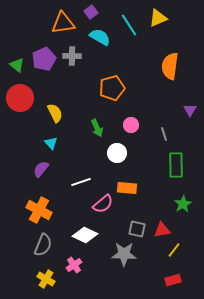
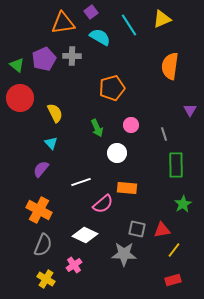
yellow triangle: moved 4 px right, 1 px down
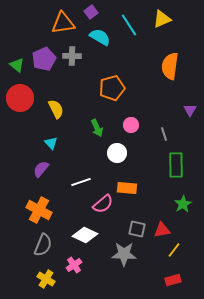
yellow semicircle: moved 1 px right, 4 px up
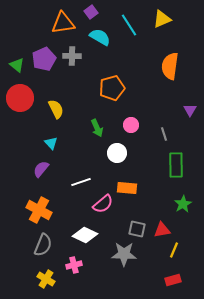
yellow line: rotated 14 degrees counterclockwise
pink cross: rotated 21 degrees clockwise
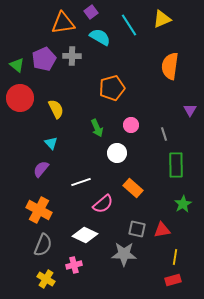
orange rectangle: moved 6 px right; rotated 36 degrees clockwise
yellow line: moved 1 px right, 7 px down; rotated 14 degrees counterclockwise
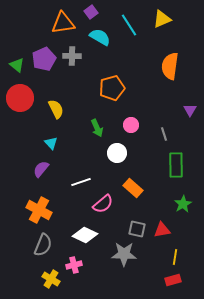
yellow cross: moved 5 px right
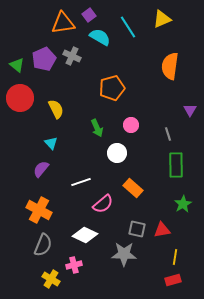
purple square: moved 2 px left, 3 px down
cyan line: moved 1 px left, 2 px down
gray cross: rotated 24 degrees clockwise
gray line: moved 4 px right
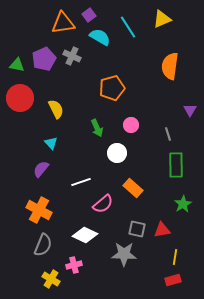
green triangle: rotated 28 degrees counterclockwise
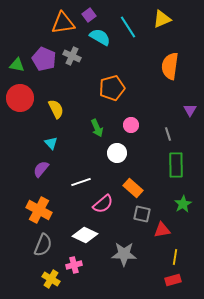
purple pentagon: rotated 25 degrees counterclockwise
gray square: moved 5 px right, 15 px up
